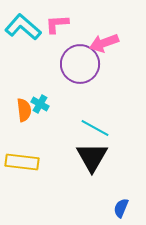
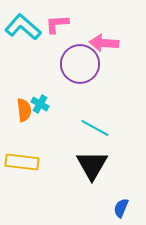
pink arrow: rotated 24 degrees clockwise
black triangle: moved 8 px down
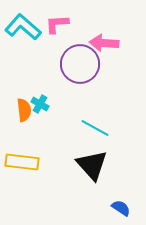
black triangle: rotated 12 degrees counterclockwise
blue semicircle: rotated 102 degrees clockwise
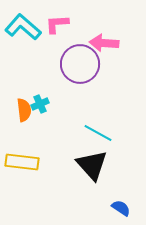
cyan cross: rotated 36 degrees clockwise
cyan line: moved 3 px right, 5 px down
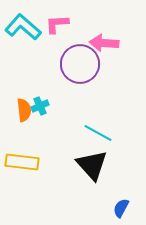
cyan cross: moved 2 px down
blue semicircle: rotated 96 degrees counterclockwise
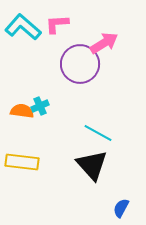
pink arrow: rotated 144 degrees clockwise
orange semicircle: moved 2 px left, 1 px down; rotated 75 degrees counterclockwise
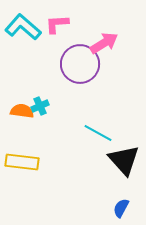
black triangle: moved 32 px right, 5 px up
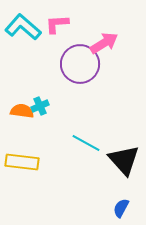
cyan line: moved 12 px left, 10 px down
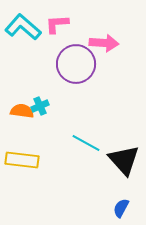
pink arrow: rotated 36 degrees clockwise
purple circle: moved 4 px left
yellow rectangle: moved 2 px up
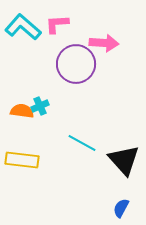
cyan line: moved 4 px left
